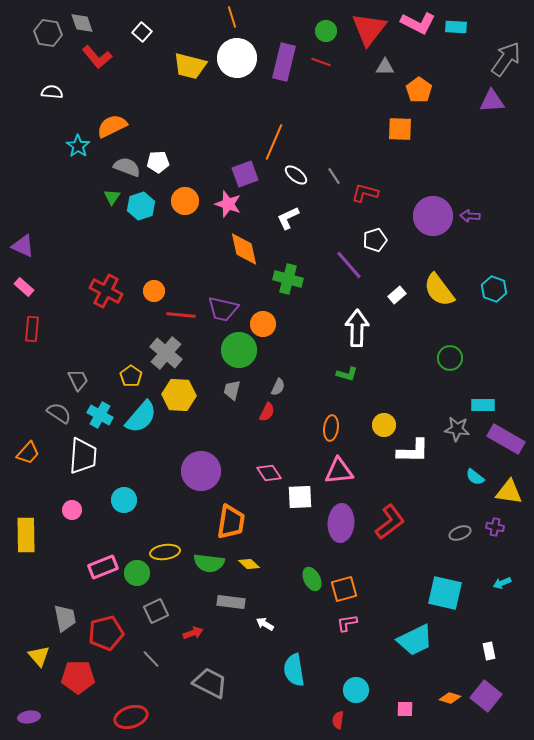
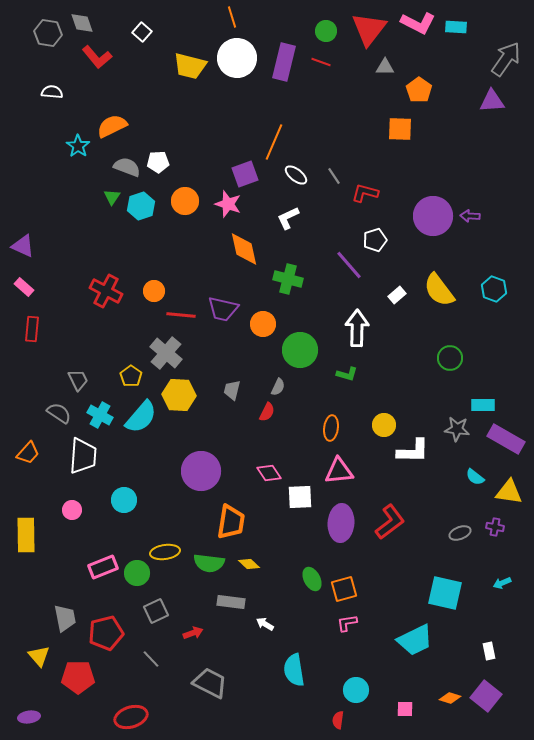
green circle at (239, 350): moved 61 px right
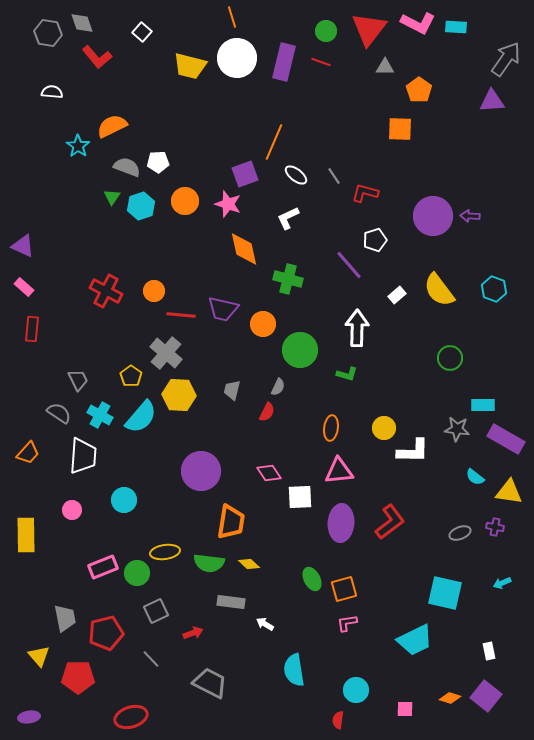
yellow circle at (384, 425): moved 3 px down
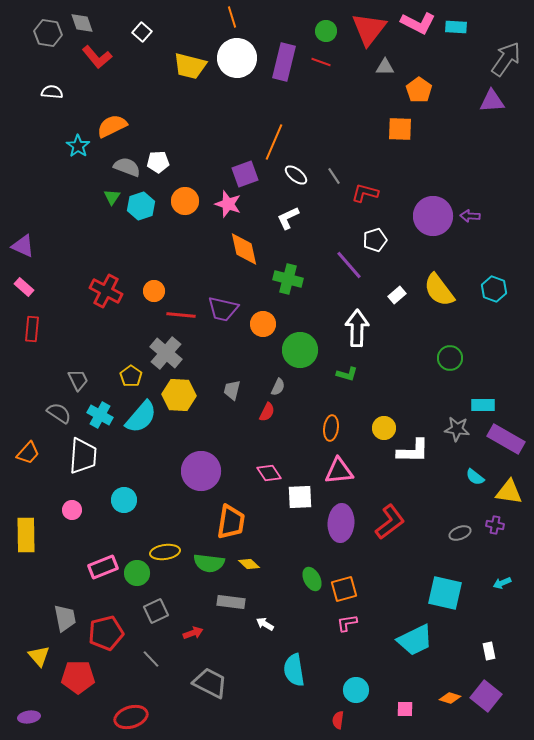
purple cross at (495, 527): moved 2 px up
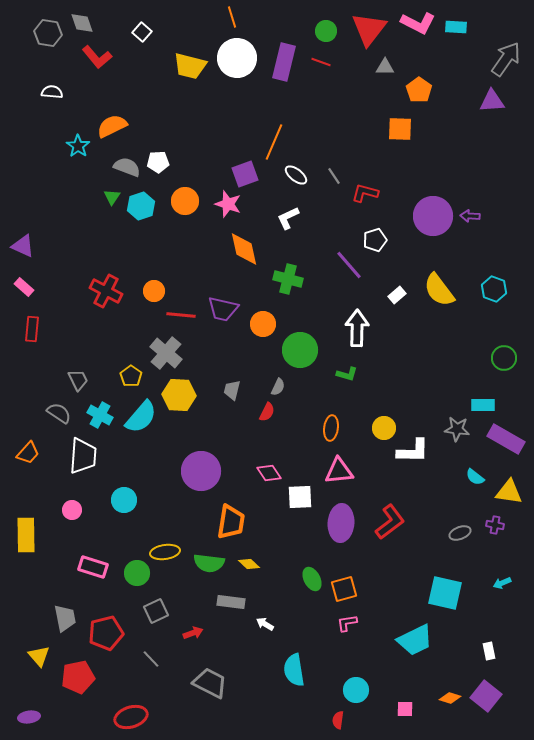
green circle at (450, 358): moved 54 px right
pink rectangle at (103, 567): moved 10 px left; rotated 40 degrees clockwise
red pentagon at (78, 677): rotated 12 degrees counterclockwise
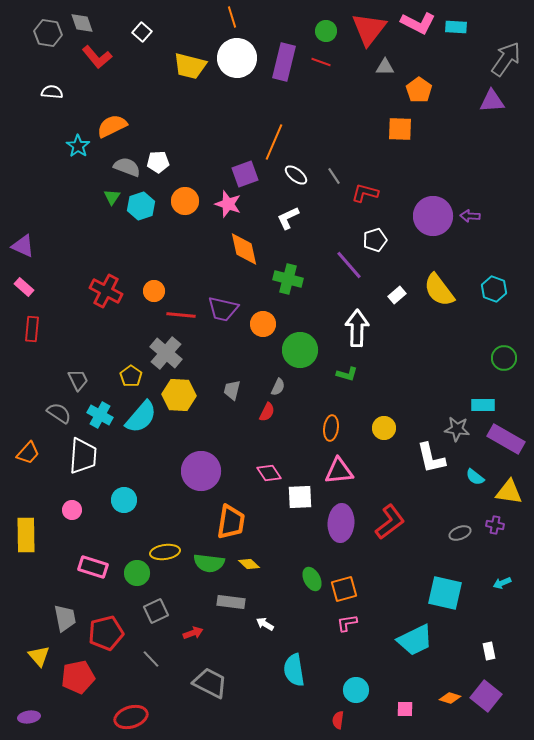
white L-shape at (413, 451): moved 18 px right, 7 px down; rotated 76 degrees clockwise
